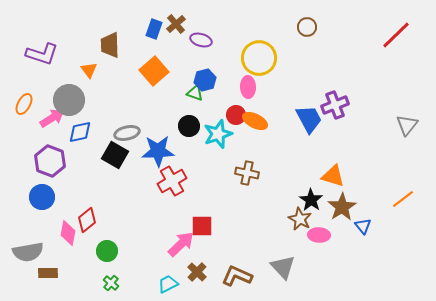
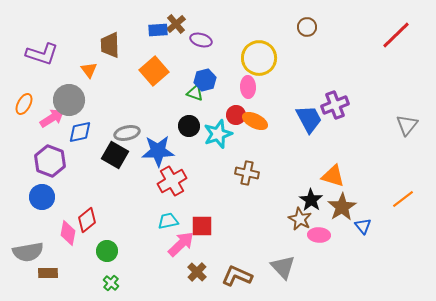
blue rectangle at (154, 29): moved 4 px right, 1 px down; rotated 66 degrees clockwise
cyan trapezoid at (168, 284): moved 63 px up; rotated 15 degrees clockwise
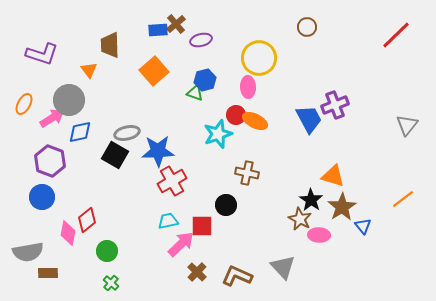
purple ellipse at (201, 40): rotated 30 degrees counterclockwise
black circle at (189, 126): moved 37 px right, 79 px down
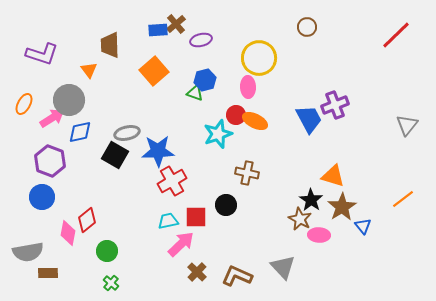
red square at (202, 226): moved 6 px left, 9 px up
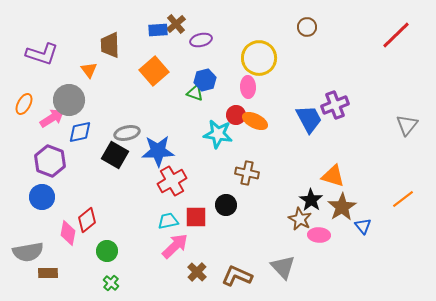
cyan star at (218, 134): rotated 28 degrees clockwise
pink arrow at (181, 244): moved 6 px left, 2 px down
